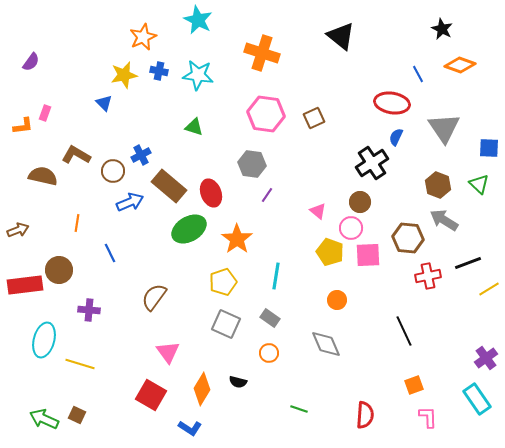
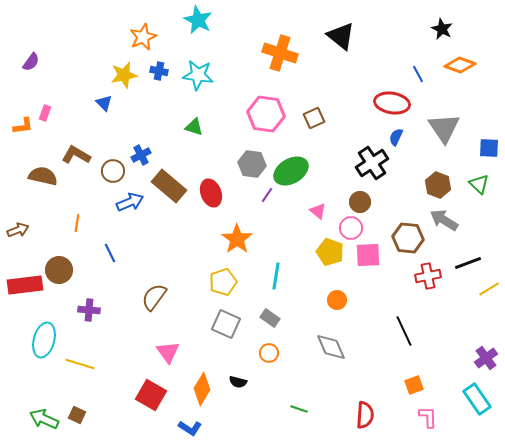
orange cross at (262, 53): moved 18 px right
green ellipse at (189, 229): moved 102 px right, 58 px up
gray diamond at (326, 344): moved 5 px right, 3 px down
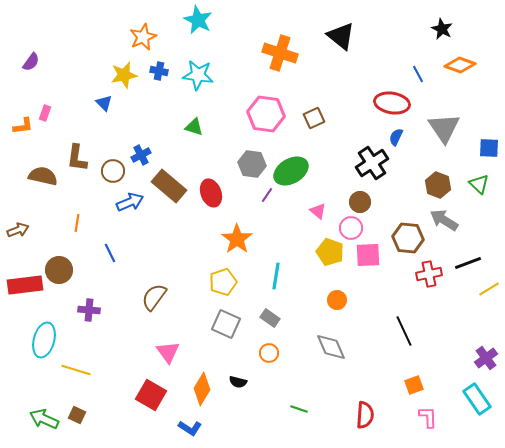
brown L-shape at (76, 155): moved 1 px right, 3 px down; rotated 112 degrees counterclockwise
red cross at (428, 276): moved 1 px right, 2 px up
yellow line at (80, 364): moved 4 px left, 6 px down
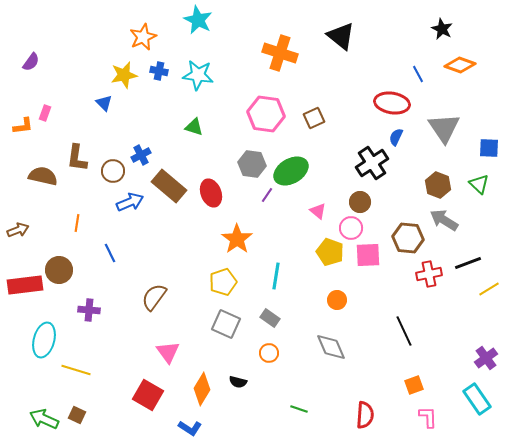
red square at (151, 395): moved 3 px left
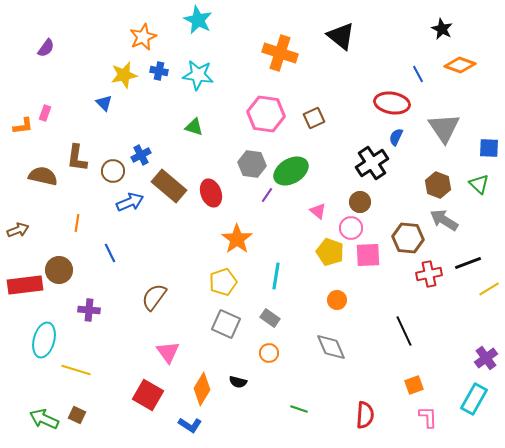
purple semicircle at (31, 62): moved 15 px right, 14 px up
cyan rectangle at (477, 399): moved 3 px left; rotated 64 degrees clockwise
blue L-shape at (190, 428): moved 3 px up
